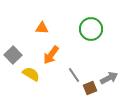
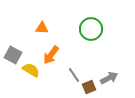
gray square: rotated 18 degrees counterclockwise
yellow semicircle: moved 4 px up
brown square: moved 1 px left, 1 px up
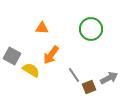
gray square: moved 1 px left, 1 px down
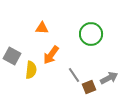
green circle: moved 5 px down
yellow semicircle: rotated 66 degrees clockwise
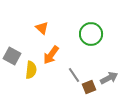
orange triangle: rotated 40 degrees clockwise
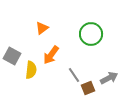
orange triangle: rotated 40 degrees clockwise
brown square: moved 1 px left, 1 px down
